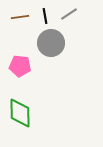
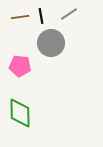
black line: moved 4 px left
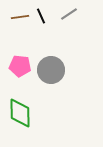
black line: rotated 14 degrees counterclockwise
gray circle: moved 27 px down
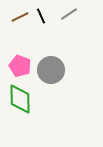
brown line: rotated 18 degrees counterclockwise
pink pentagon: rotated 15 degrees clockwise
green diamond: moved 14 px up
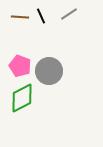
brown line: rotated 30 degrees clockwise
gray circle: moved 2 px left, 1 px down
green diamond: moved 2 px right, 1 px up; rotated 64 degrees clockwise
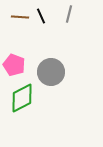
gray line: rotated 42 degrees counterclockwise
pink pentagon: moved 6 px left, 1 px up
gray circle: moved 2 px right, 1 px down
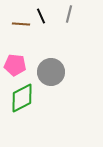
brown line: moved 1 px right, 7 px down
pink pentagon: moved 1 px right; rotated 15 degrees counterclockwise
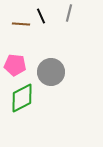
gray line: moved 1 px up
